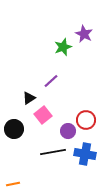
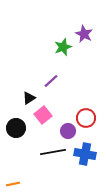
red circle: moved 2 px up
black circle: moved 2 px right, 1 px up
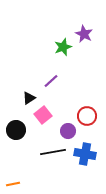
red circle: moved 1 px right, 2 px up
black circle: moved 2 px down
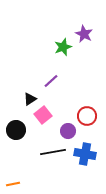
black triangle: moved 1 px right, 1 px down
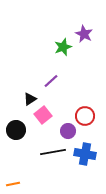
red circle: moved 2 px left
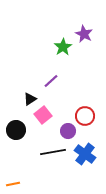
green star: rotated 12 degrees counterclockwise
blue cross: rotated 25 degrees clockwise
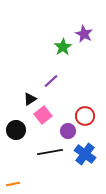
black line: moved 3 px left
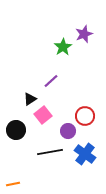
purple star: rotated 24 degrees clockwise
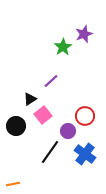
black circle: moved 4 px up
black line: rotated 45 degrees counterclockwise
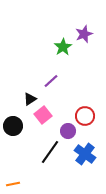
black circle: moved 3 px left
